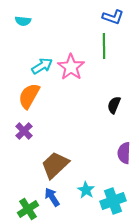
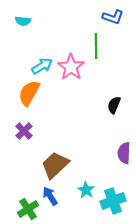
green line: moved 8 px left
orange semicircle: moved 3 px up
blue arrow: moved 2 px left, 1 px up
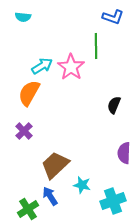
cyan semicircle: moved 4 px up
cyan star: moved 4 px left, 5 px up; rotated 18 degrees counterclockwise
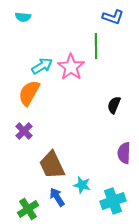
brown trapezoid: moved 3 px left; rotated 72 degrees counterclockwise
blue arrow: moved 7 px right, 1 px down
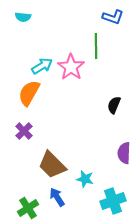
brown trapezoid: rotated 20 degrees counterclockwise
cyan star: moved 3 px right, 6 px up
green cross: moved 1 px up
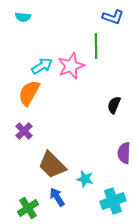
pink star: moved 1 px up; rotated 16 degrees clockwise
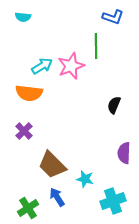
orange semicircle: rotated 112 degrees counterclockwise
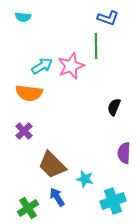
blue L-shape: moved 5 px left, 1 px down
black semicircle: moved 2 px down
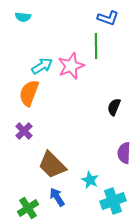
orange semicircle: rotated 104 degrees clockwise
cyan star: moved 5 px right, 1 px down; rotated 12 degrees clockwise
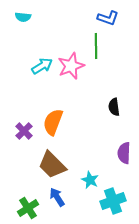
orange semicircle: moved 24 px right, 29 px down
black semicircle: rotated 30 degrees counterclockwise
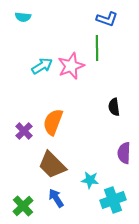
blue L-shape: moved 1 px left, 1 px down
green line: moved 1 px right, 2 px down
cyan star: rotated 18 degrees counterclockwise
blue arrow: moved 1 px left, 1 px down
cyan cross: moved 1 px up
green cross: moved 5 px left, 2 px up; rotated 10 degrees counterclockwise
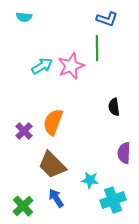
cyan semicircle: moved 1 px right
